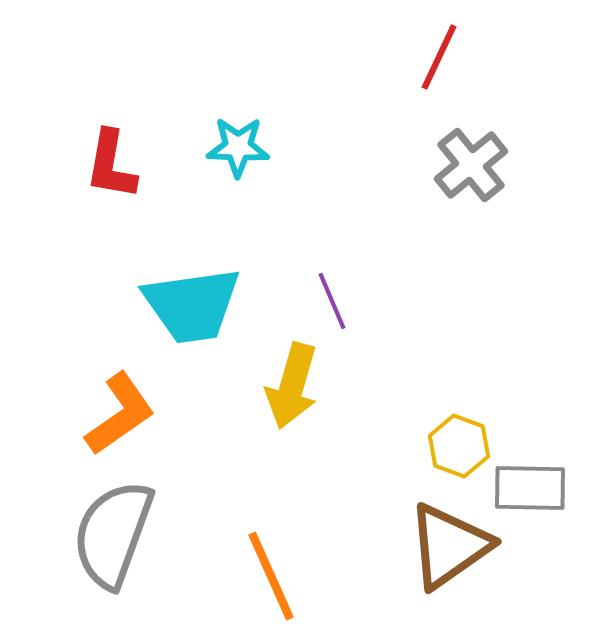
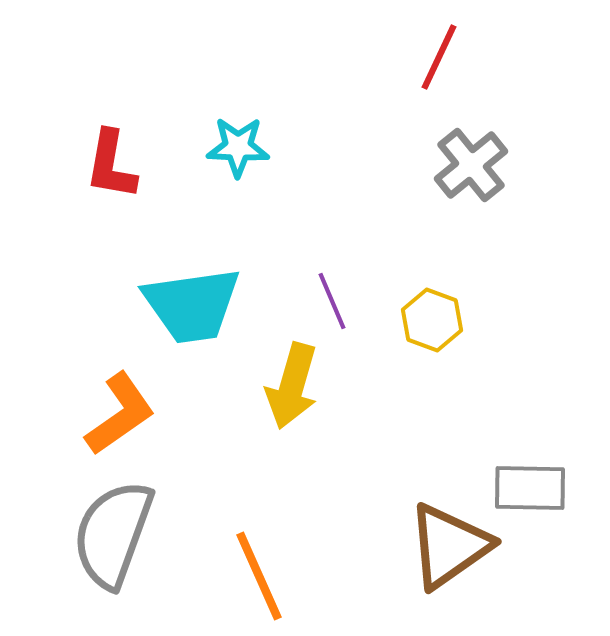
yellow hexagon: moved 27 px left, 126 px up
orange line: moved 12 px left
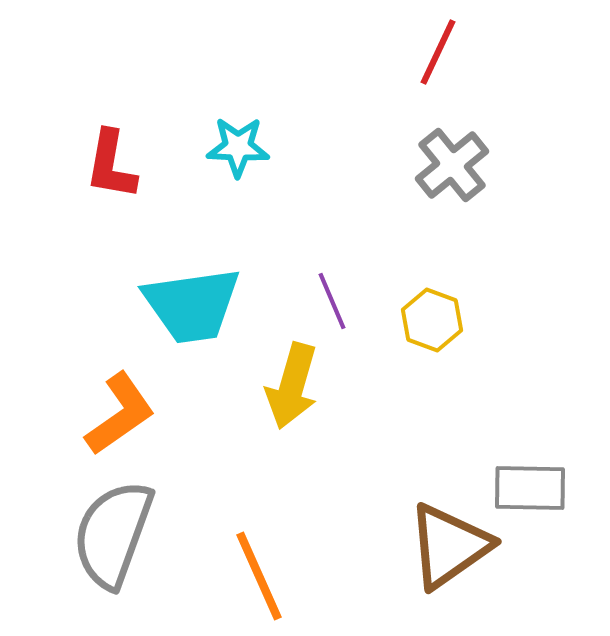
red line: moved 1 px left, 5 px up
gray cross: moved 19 px left
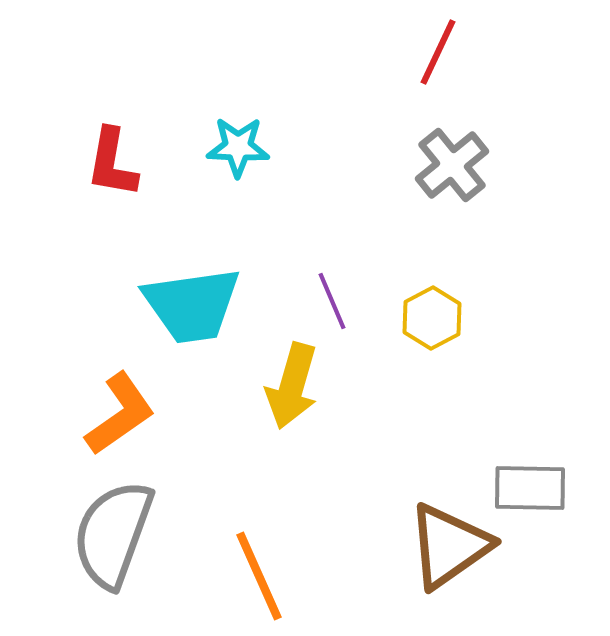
red L-shape: moved 1 px right, 2 px up
yellow hexagon: moved 2 px up; rotated 12 degrees clockwise
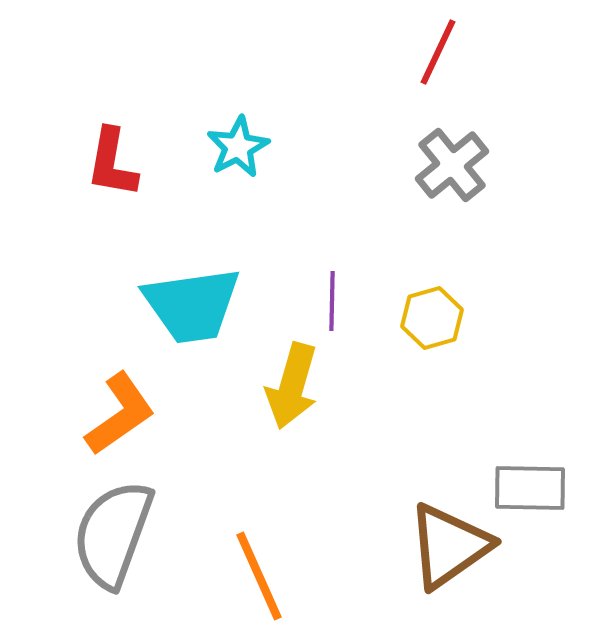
cyan star: rotated 30 degrees counterclockwise
purple line: rotated 24 degrees clockwise
yellow hexagon: rotated 12 degrees clockwise
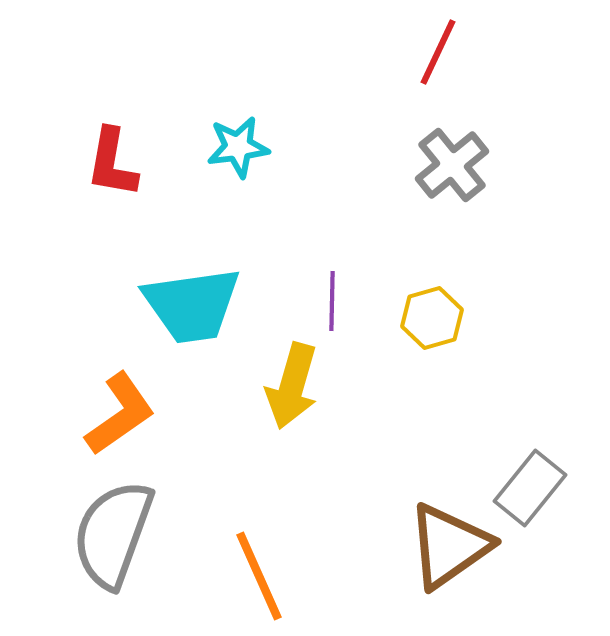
cyan star: rotated 20 degrees clockwise
gray rectangle: rotated 52 degrees counterclockwise
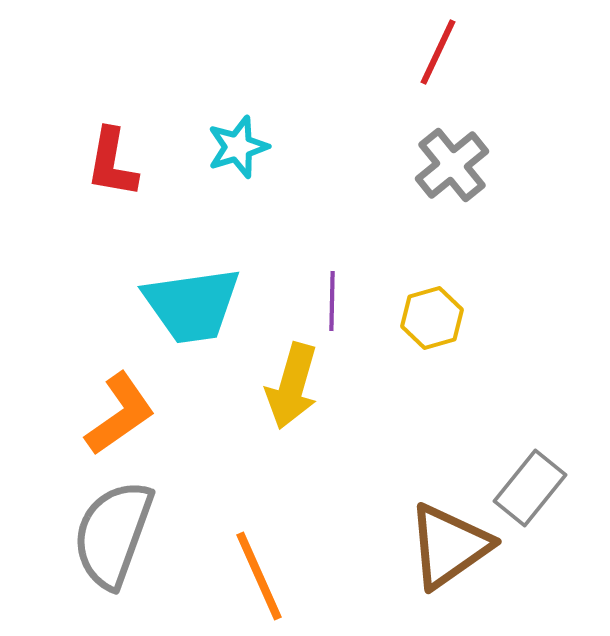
cyan star: rotated 10 degrees counterclockwise
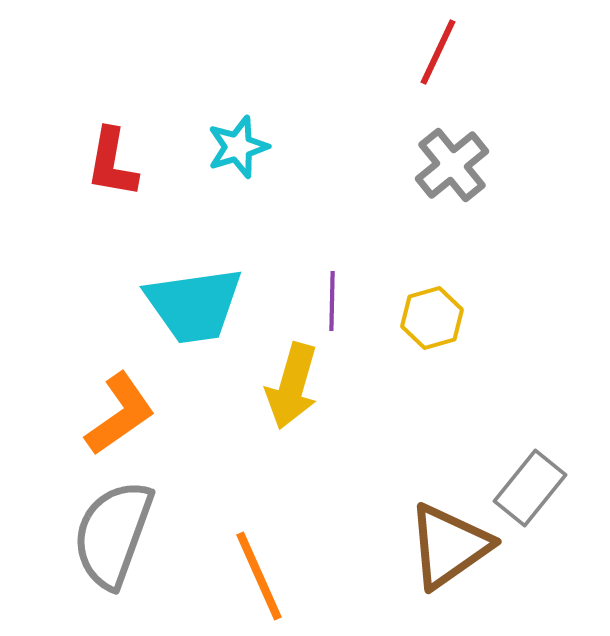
cyan trapezoid: moved 2 px right
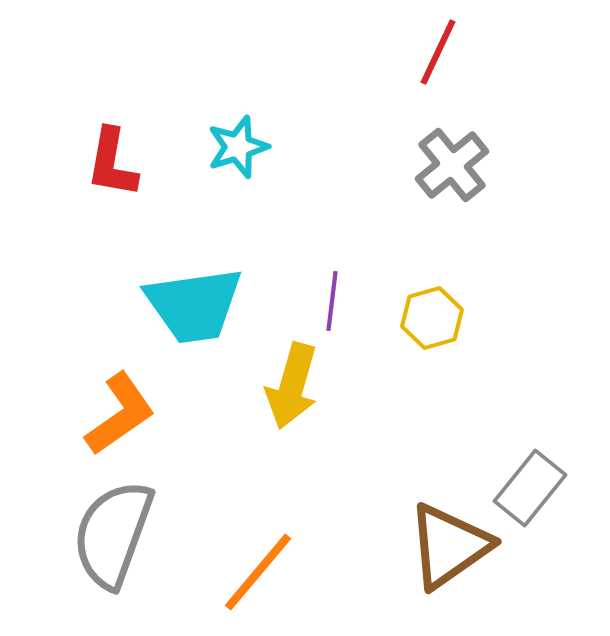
purple line: rotated 6 degrees clockwise
orange line: moved 1 px left, 4 px up; rotated 64 degrees clockwise
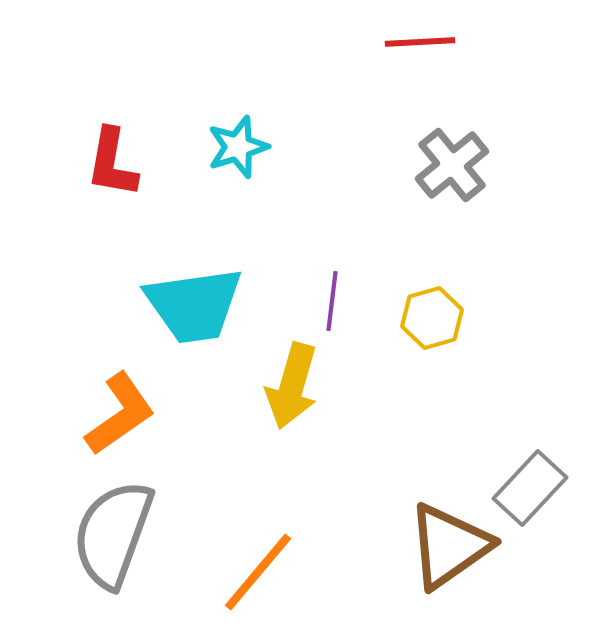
red line: moved 18 px left, 10 px up; rotated 62 degrees clockwise
gray rectangle: rotated 4 degrees clockwise
